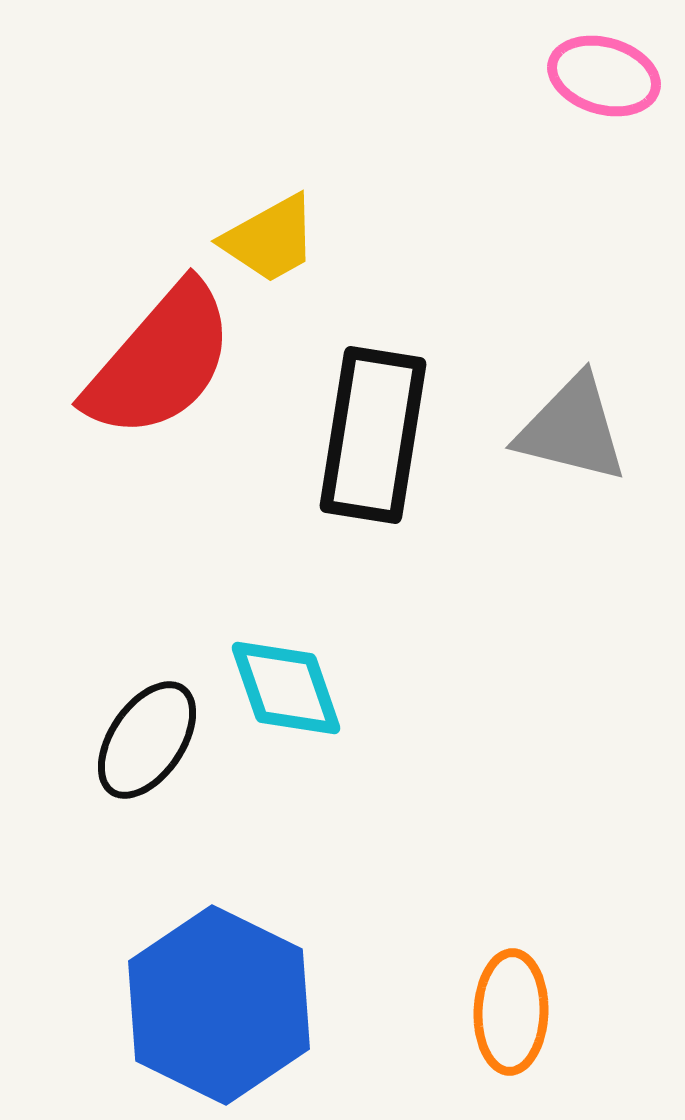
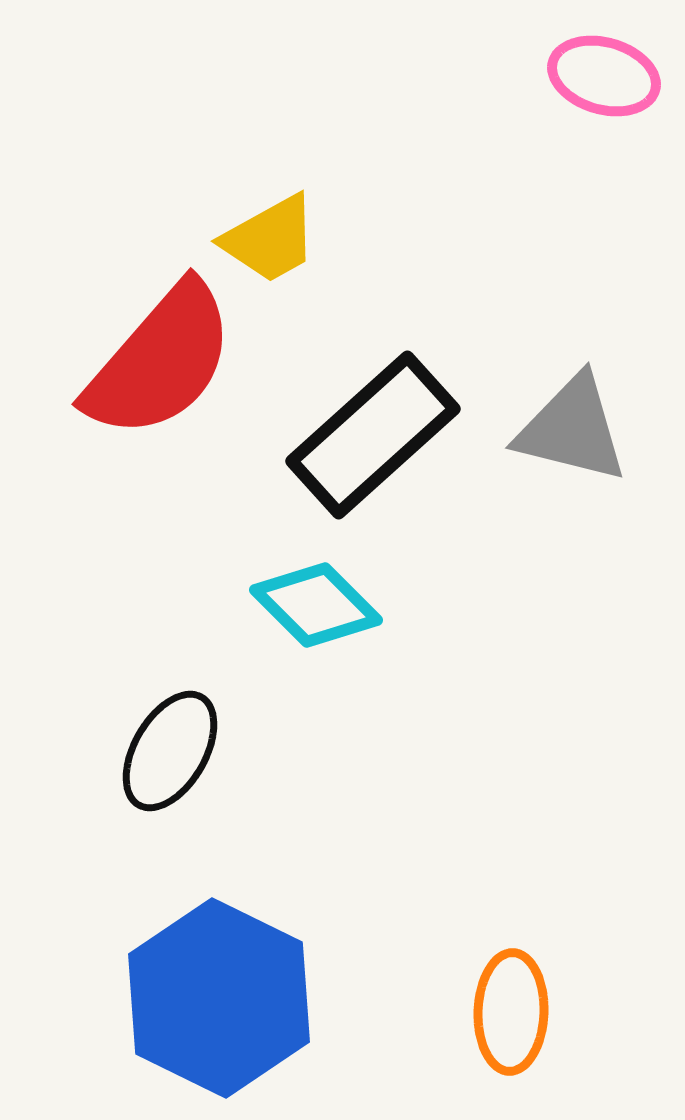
black rectangle: rotated 39 degrees clockwise
cyan diamond: moved 30 px right, 83 px up; rotated 26 degrees counterclockwise
black ellipse: moved 23 px right, 11 px down; rotated 4 degrees counterclockwise
blue hexagon: moved 7 px up
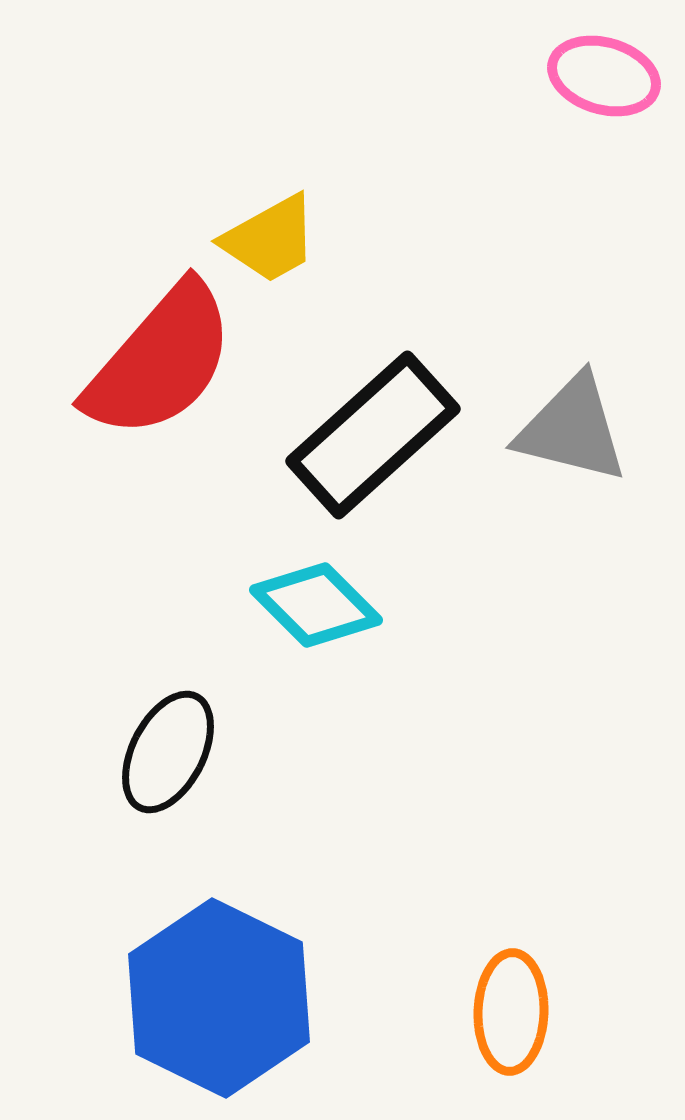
black ellipse: moved 2 px left, 1 px down; rotated 3 degrees counterclockwise
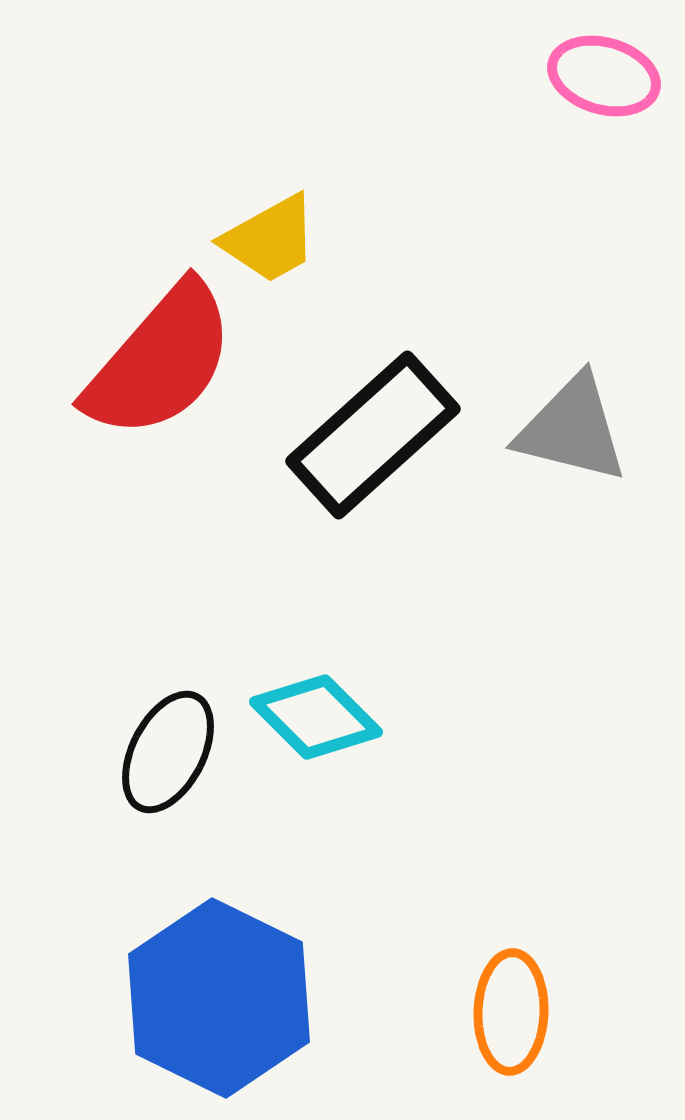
cyan diamond: moved 112 px down
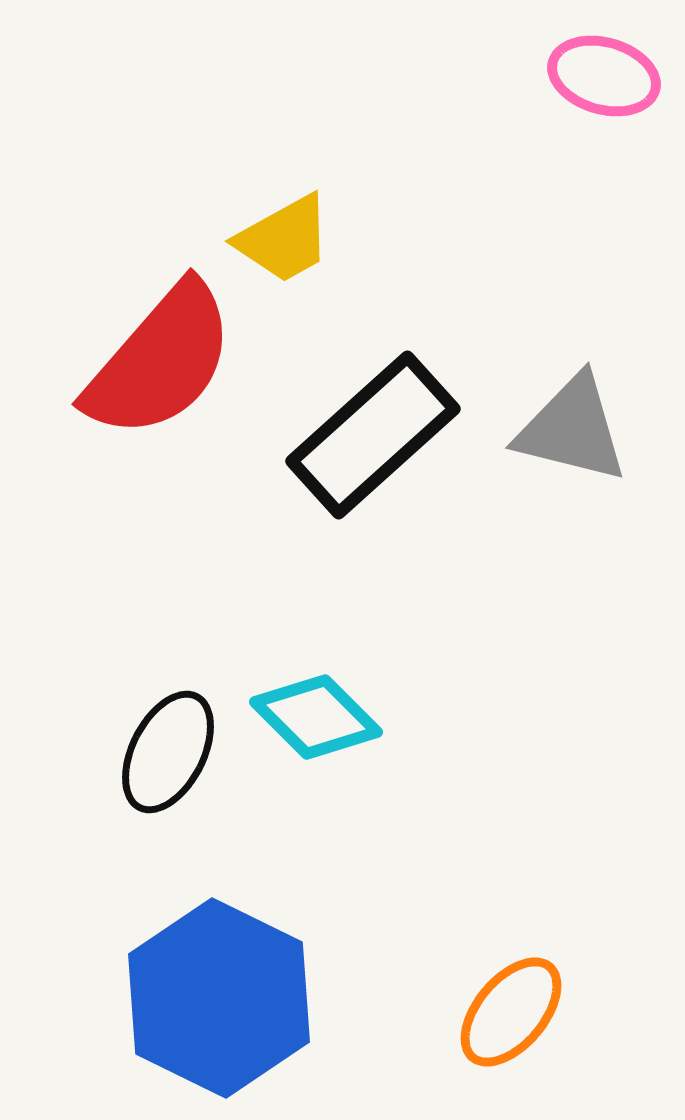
yellow trapezoid: moved 14 px right
orange ellipse: rotated 38 degrees clockwise
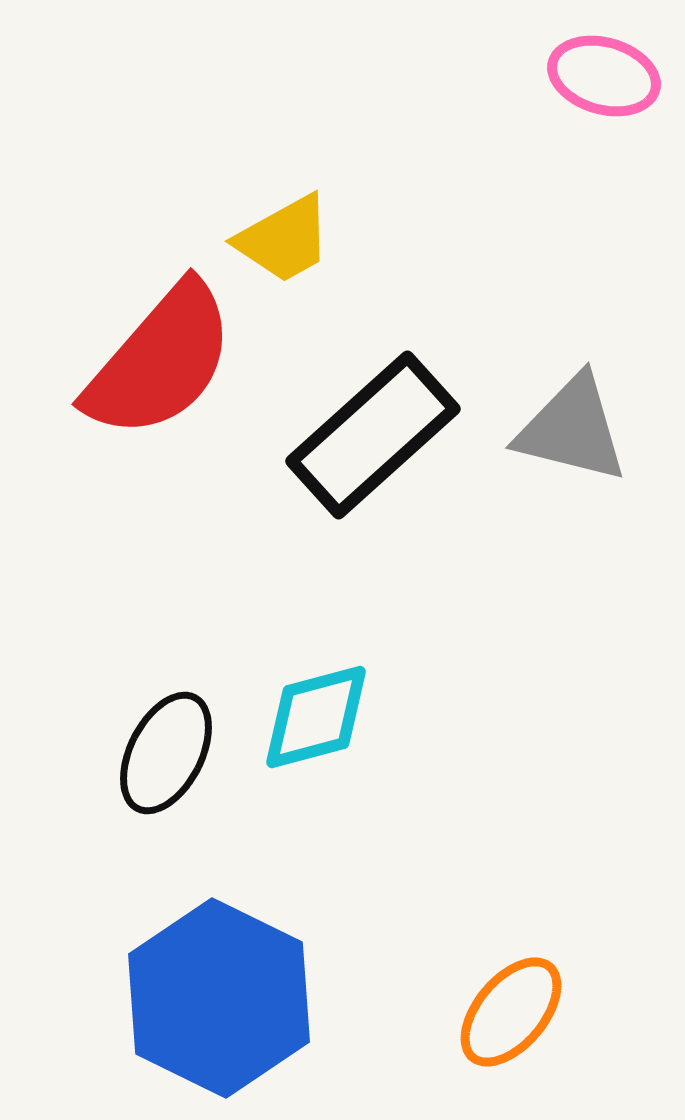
cyan diamond: rotated 60 degrees counterclockwise
black ellipse: moved 2 px left, 1 px down
